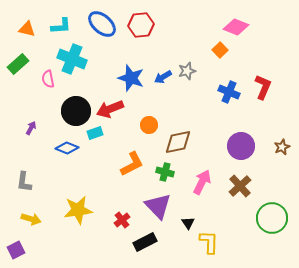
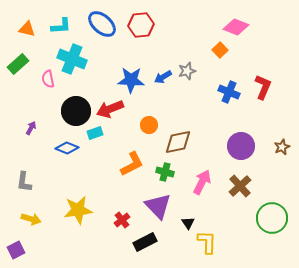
blue star: moved 2 px down; rotated 16 degrees counterclockwise
yellow L-shape: moved 2 px left
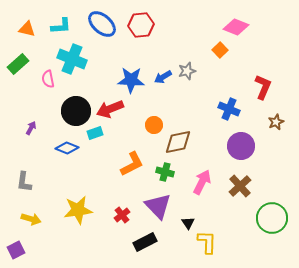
blue cross: moved 17 px down
orange circle: moved 5 px right
brown star: moved 6 px left, 25 px up
red cross: moved 5 px up
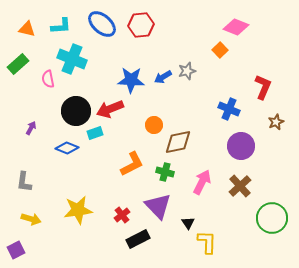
black rectangle: moved 7 px left, 3 px up
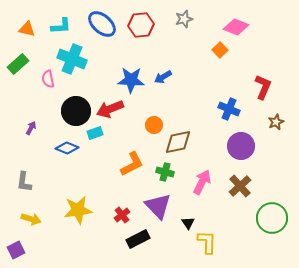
gray star: moved 3 px left, 52 px up
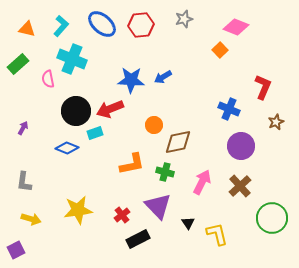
cyan L-shape: rotated 45 degrees counterclockwise
purple arrow: moved 8 px left
orange L-shape: rotated 16 degrees clockwise
yellow L-shape: moved 10 px right, 8 px up; rotated 15 degrees counterclockwise
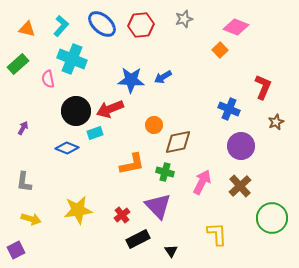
black triangle: moved 17 px left, 28 px down
yellow L-shape: rotated 10 degrees clockwise
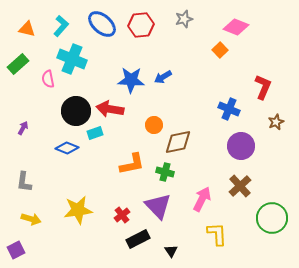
red arrow: rotated 32 degrees clockwise
pink arrow: moved 17 px down
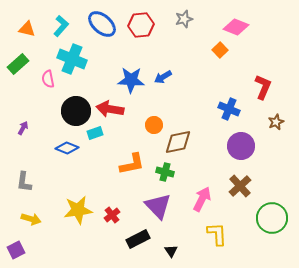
red cross: moved 10 px left
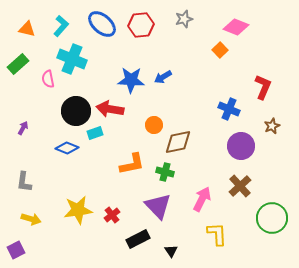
brown star: moved 4 px left, 4 px down
